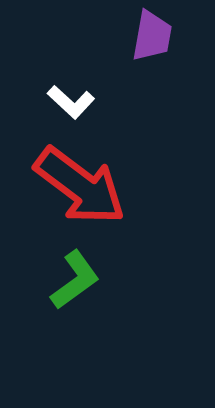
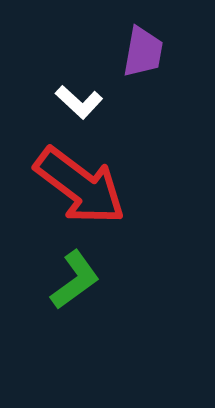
purple trapezoid: moved 9 px left, 16 px down
white L-shape: moved 8 px right
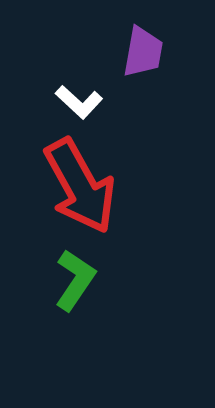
red arrow: rotated 24 degrees clockwise
green L-shape: rotated 20 degrees counterclockwise
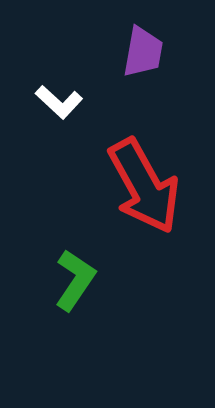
white L-shape: moved 20 px left
red arrow: moved 64 px right
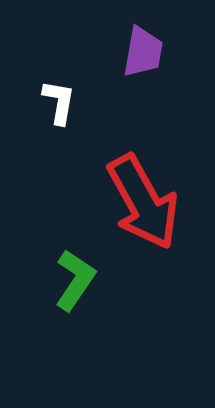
white L-shape: rotated 123 degrees counterclockwise
red arrow: moved 1 px left, 16 px down
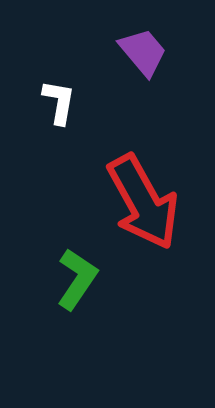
purple trapezoid: rotated 50 degrees counterclockwise
green L-shape: moved 2 px right, 1 px up
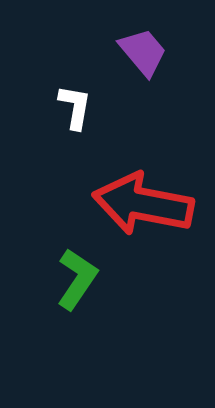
white L-shape: moved 16 px right, 5 px down
red arrow: moved 2 px down; rotated 130 degrees clockwise
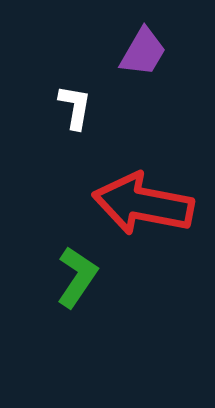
purple trapezoid: rotated 70 degrees clockwise
green L-shape: moved 2 px up
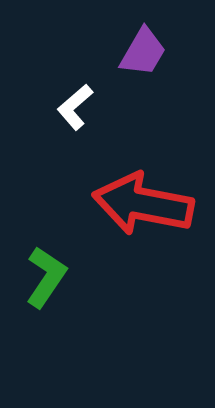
white L-shape: rotated 141 degrees counterclockwise
green L-shape: moved 31 px left
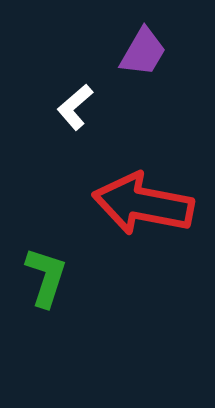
green L-shape: rotated 16 degrees counterclockwise
